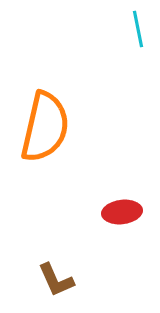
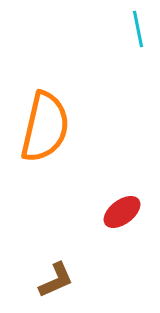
red ellipse: rotated 30 degrees counterclockwise
brown L-shape: rotated 90 degrees counterclockwise
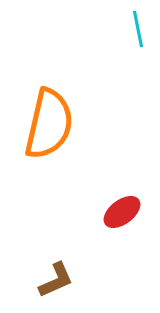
orange semicircle: moved 4 px right, 3 px up
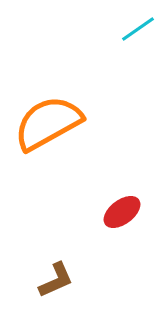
cyan line: rotated 66 degrees clockwise
orange semicircle: moved 1 px left, 1 px up; rotated 132 degrees counterclockwise
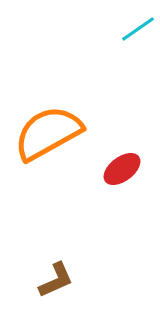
orange semicircle: moved 10 px down
red ellipse: moved 43 px up
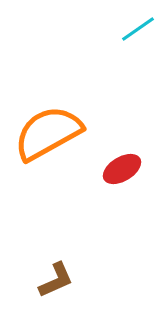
red ellipse: rotated 6 degrees clockwise
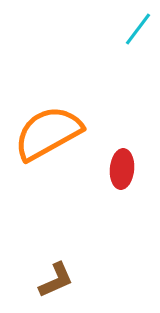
cyan line: rotated 18 degrees counterclockwise
red ellipse: rotated 54 degrees counterclockwise
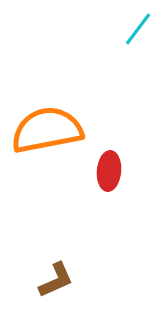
orange semicircle: moved 1 px left, 3 px up; rotated 18 degrees clockwise
red ellipse: moved 13 px left, 2 px down
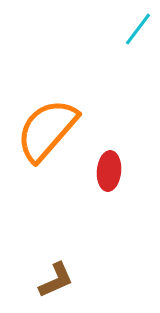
orange semicircle: rotated 38 degrees counterclockwise
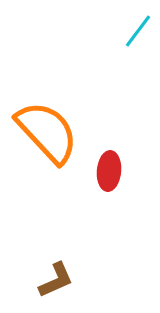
cyan line: moved 2 px down
orange semicircle: moved 2 px down; rotated 96 degrees clockwise
